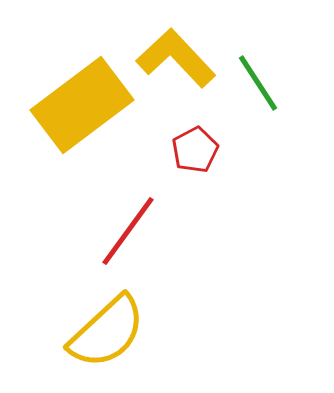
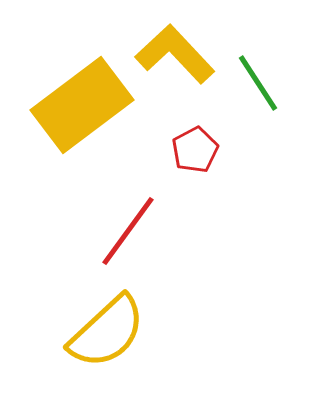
yellow L-shape: moved 1 px left, 4 px up
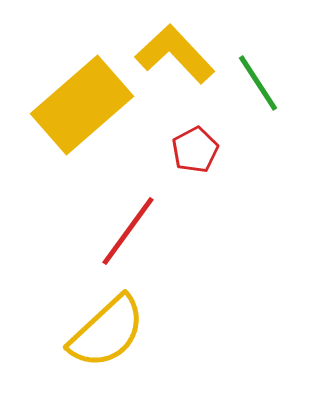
yellow rectangle: rotated 4 degrees counterclockwise
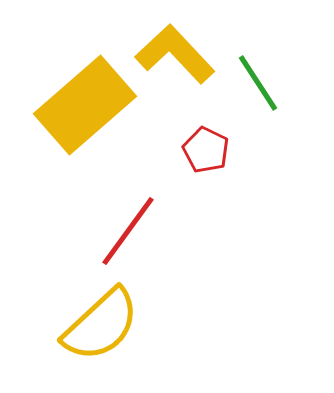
yellow rectangle: moved 3 px right
red pentagon: moved 11 px right; rotated 18 degrees counterclockwise
yellow semicircle: moved 6 px left, 7 px up
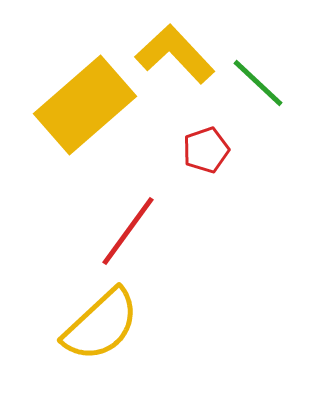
green line: rotated 14 degrees counterclockwise
red pentagon: rotated 27 degrees clockwise
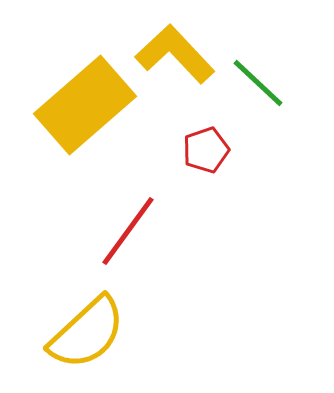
yellow semicircle: moved 14 px left, 8 px down
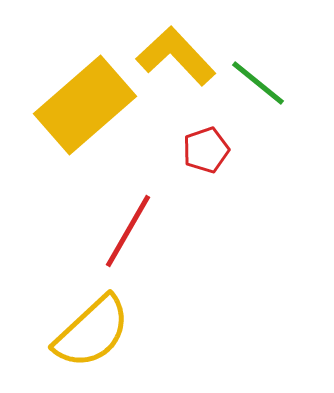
yellow L-shape: moved 1 px right, 2 px down
green line: rotated 4 degrees counterclockwise
red line: rotated 6 degrees counterclockwise
yellow semicircle: moved 5 px right, 1 px up
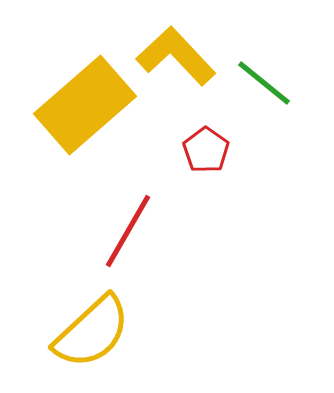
green line: moved 6 px right
red pentagon: rotated 18 degrees counterclockwise
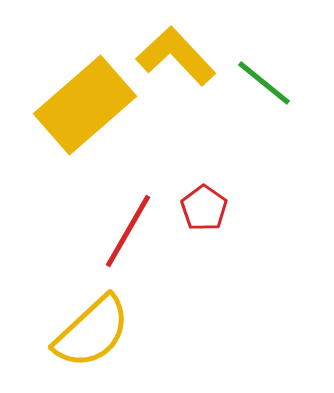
red pentagon: moved 2 px left, 58 px down
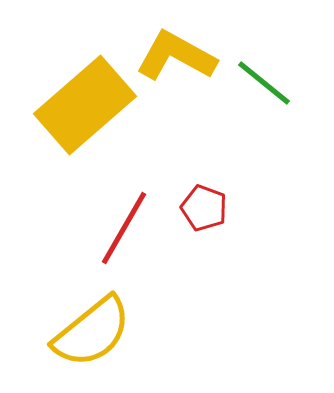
yellow L-shape: rotated 18 degrees counterclockwise
red pentagon: rotated 15 degrees counterclockwise
red line: moved 4 px left, 3 px up
yellow semicircle: rotated 4 degrees clockwise
